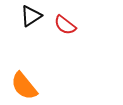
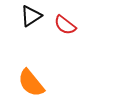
orange semicircle: moved 7 px right, 3 px up
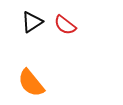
black triangle: moved 1 px right, 6 px down
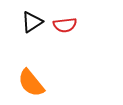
red semicircle: rotated 45 degrees counterclockwise
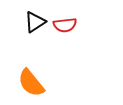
black triangle: moved 3 px right
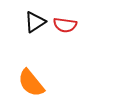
red semicircle: rotated 15 degrees clockwise
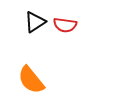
orange semicircle: moved 3 px up
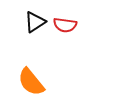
orange semicircle: moved 2 px down
